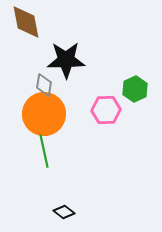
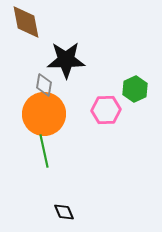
black diamond: rotated 30 degrees clockwise
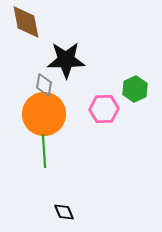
pink hexagon: moved 2 px left, 1 px up
green line: rotated 8 degrees clockwise
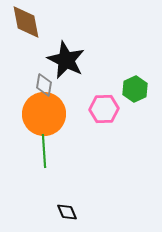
black star: rotated 27 degrees clockwise
black diamond: moved 3 px right
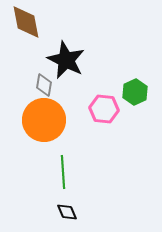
green hexagon: moved 3 px down
pink hexagon: rotated 8 degrees clockwise
orange circle: moved 6 px down
green line: moved 19 px right, 21 px down
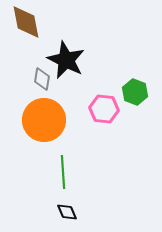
gray diamond: moved 2 px left, 6 px up
green hexagon: rotated 15 degrees counterclockwise
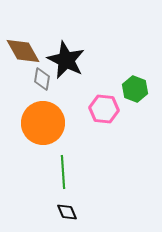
brown diamond: moved 3 px left, 29 px down; rotated 18 degrees counterclockwise
green hexagon: moved 3 px up
orange circle: moved 1 px left, 3 px down
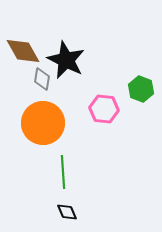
green hexagon: moved 6 px right
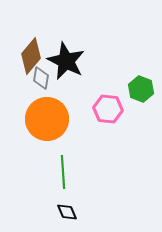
brown diamond: moved 8 px right, 5 px down; rotated 69 degrees clockwise
black star: moved 1 px down
gray diamond: moved 1 px left, 1 px up
pink hexagon: moved 4 px right
orange circle: moved 4 px right, 4 px up
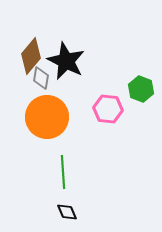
orange circle: moved 2 px up
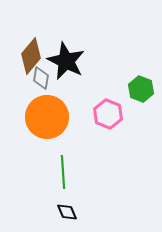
pink hexagon: moved 5 px down; rotated 16 degrees clockwise
